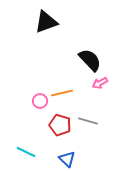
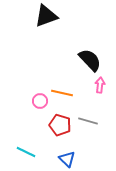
black triangle: moved 6 px up
pink arrow: moved 2 px down; rotated 126 degrees clockwise
orange line: rotated 25 degrees clockwise
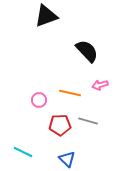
black semicircle: moved 3 px left, 9 px up
pink arrow: rotated 112 degrees counterclockwise
orange line: moved 8 px right
pink circle: moved 1 px left, 1 px up
red pentagon: rotated 20 degrees counterclockwise
cyan line: moved 3 px left
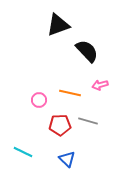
black triangle: moved 12 px right, 9 px down
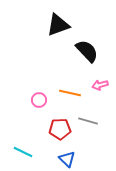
red pentagon: moved 4 px down
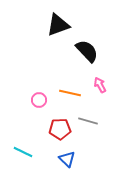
pink arrow: rotated 77 degrees clockwise
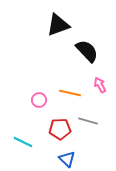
cyan line: moved 10 px up
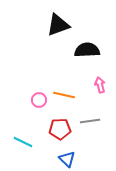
black semicircle: moved 1 px up; rotated 50 degrees counterclockwise
pink arrow: rotated 14 degrees clockwise
orange line: moved 6 px left, 2 px down
gray line: moved 2 px right; rotated 24 degrees counterclockwise
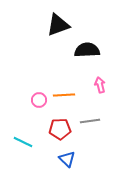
orange line: rotated 15 degrees counterclockwise
